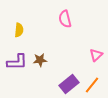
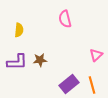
orange line: rotated 54 degrees counterclockwise
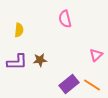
orange line: rotated 42 degrees counterclockwise
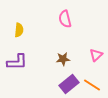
brown star: moved 23 px right, 1 px up
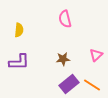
purple L-shape: moved 2 px right
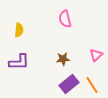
orange line: rotated 24 degrees clockwise
